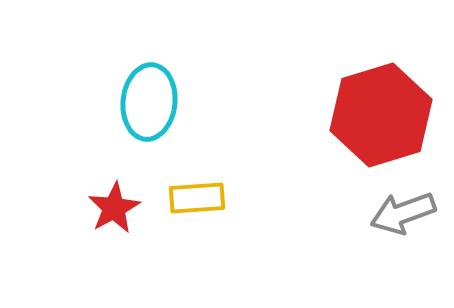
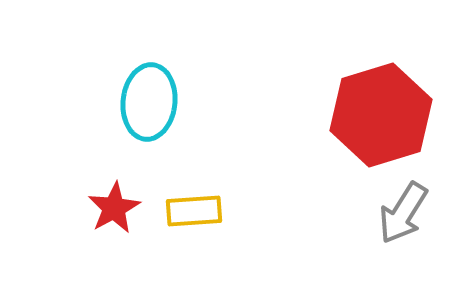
yellow rectangle: moved 3 px left, 13 px down
gray arrow: rotated 38 degrees counterclockwise
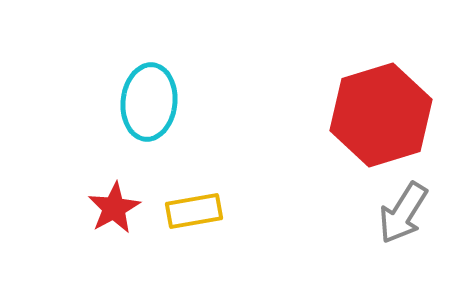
yellow rectangle: rotated 6 degrees counterclockwise
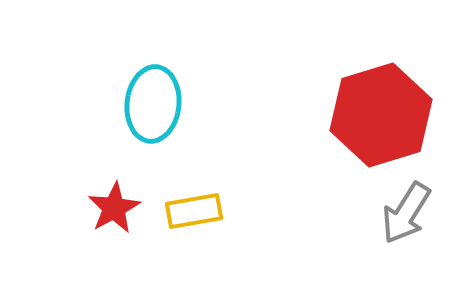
cyan ellipse: moved 4 px right, 2 px down
gray arrow: moved 3 px right
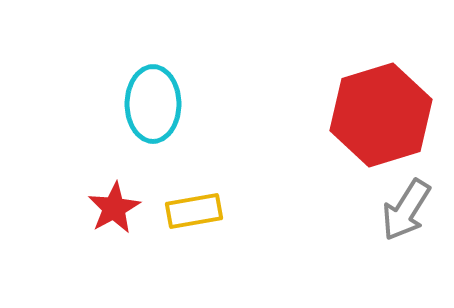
cyan ellipse: rotated 6 degrees counterclockwise
gray arrow: moved 3 px up
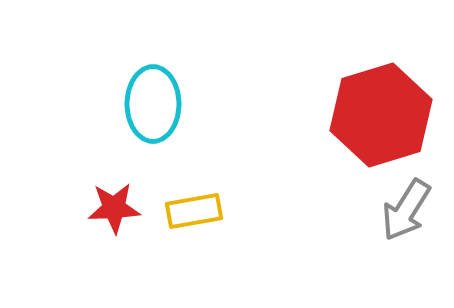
red star: rotated 26 degrees clockwise
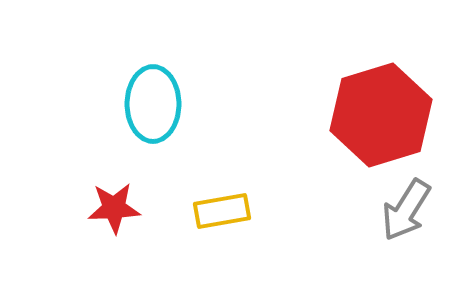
yellow rectangle: moved 28 px right
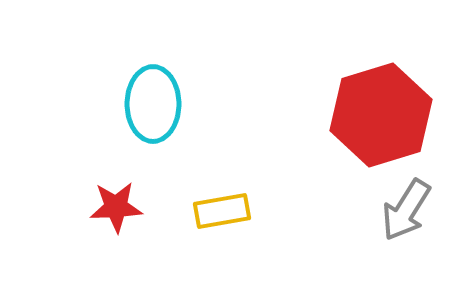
red star: moved 2 px right, 1 px up
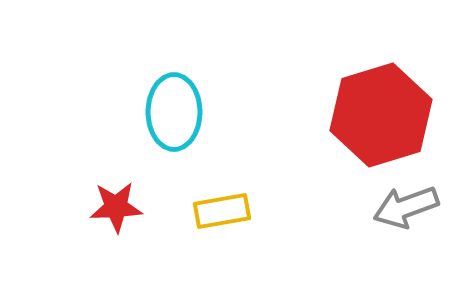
cyan ellipse: moved 21 px right, 8 px down
gray arrow: moved 3 px up; rotated 38 degrees clockwise
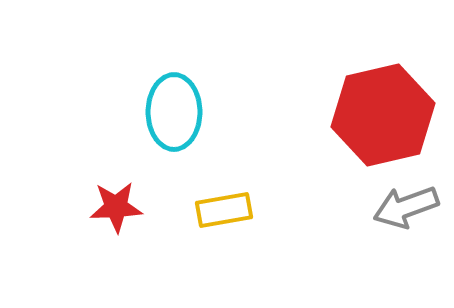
red hexagon: moved 2 px right; rotated 4 degrees clockwise
yellow rectangle: moved 2 px right, 1 px up
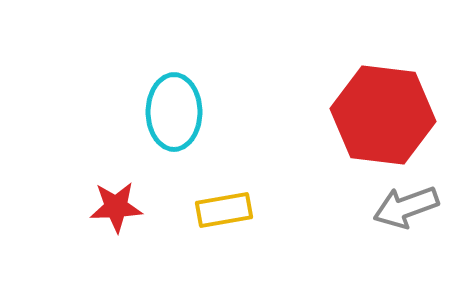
red hexagon: rotated 20 degrees clockwise
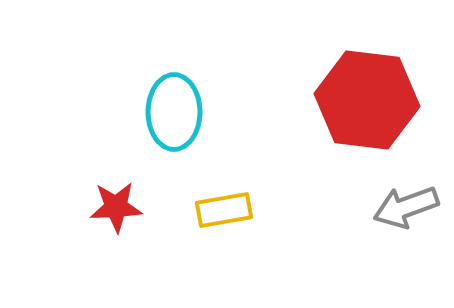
red hexagon: moved 16 px left, 15 px up
